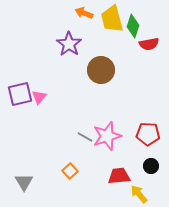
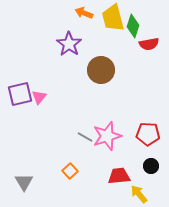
yellow trapezoid: moved 1 px right, 1 px up
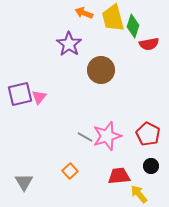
red pentagon: rotated 25 degrees clockwise
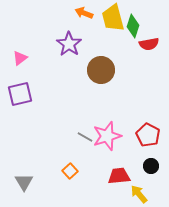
pink triangle: moved 19 px left, 39 px up; rotated 14 degrees clockwise
red pentagon: moved 1 px down
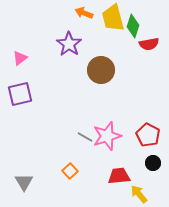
black circle: moved 2 px right, 3 px up
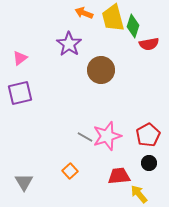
purple square: moved 1 px up
red pentagon: rotated 15 degrees clockwise
black circle: moved 4 px left
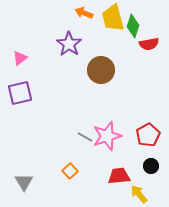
black circle: moved 2 px right, 3 px down
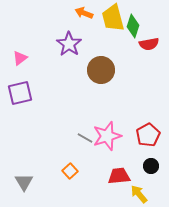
gray line: moved 1 px down
